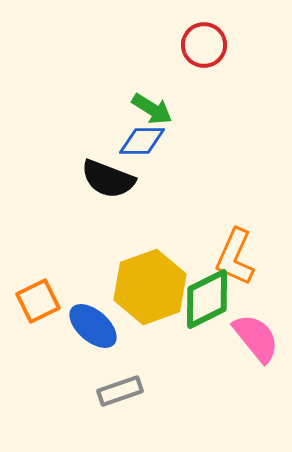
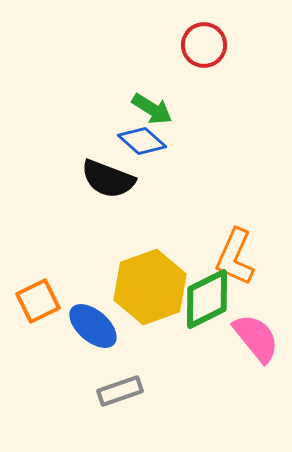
blue diamond: rotated 42 degrees clockwise
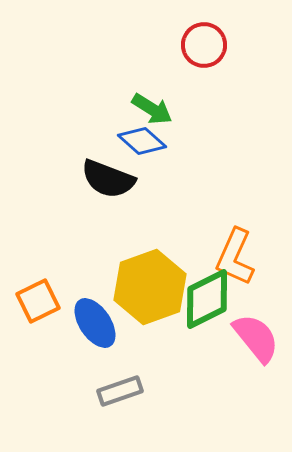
blue ellipse: moved 2 px right, 3 px up; rotated 15 degrees clockwise
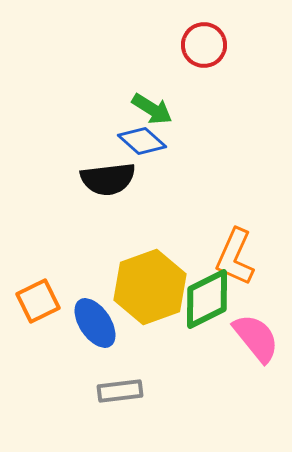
black semicircle: rotated 28 degrees counterclockwise
gray rectangle: rotated 12 degrees clockwise
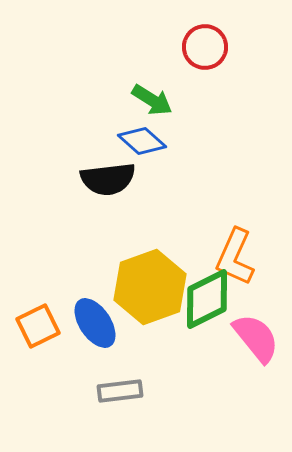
red circle: moved 1 px right, 2 px down
green arrow: moved 9 px up
orange square: moved 25 px down
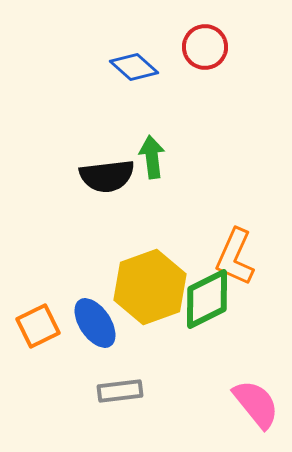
green arrow: moved 57 px down; rotated 129 degrees counterclockwise
blue diamond: moved 8 px left, 74 px up
black semicircle: moved 1 px left, 3 px up
pink semicircle: moved 66 px down
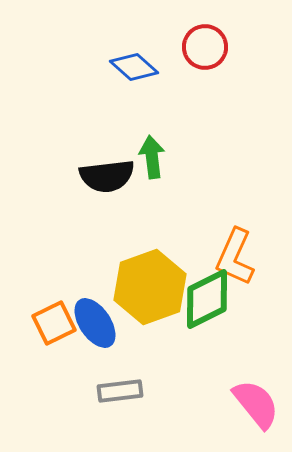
orange square: moved 16 px right, 3 px up
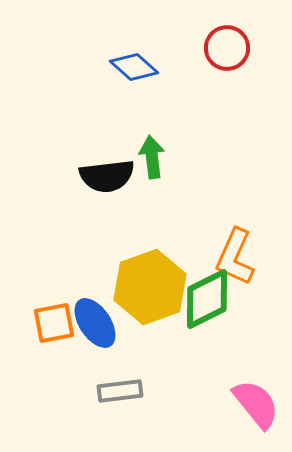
red circle: moved 22 px right, 1 px down
orange square: rotated 15 degrees clockwise
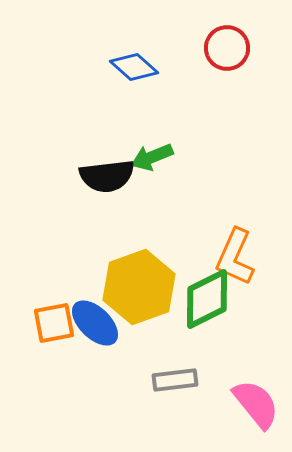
green arrow: rotated 105 degrees counterclockwise
yellow hexagon: moved 11 px left
blue ellipse: rotated 12 degrees counterclockwise
gray rectangle: moved 55 px right, 11 px up
